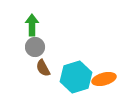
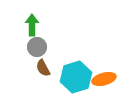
gray circle: moved 2 px right
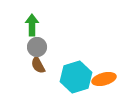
brown semicircle: moved 5 px left, 3 px up
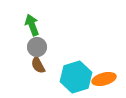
green arrow: rotated 20 degrees counterclockwise
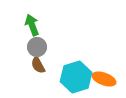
orange ellipse: rotated 35 degrees clockwise
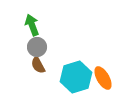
orange ellipse: moved 1 px left, 1 px up; rotated 40 degrees clockwise
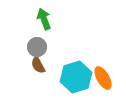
green arrow: moved 12 px right, 6 px up
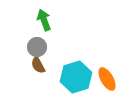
green arrow: moved 1 px down
orange ellipse: moved 4 px right, 1 px down
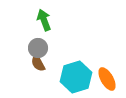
gray circle: moved 1 px right, 1 px down
brown semicircle: moved 2 px up
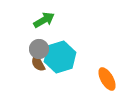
green arrow: rotated 80 degrees clockwise
gray circle: moved 1 px right, 1 px down
cyan hexagon: moved 16 px left, 20 px up
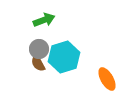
green arrow: rotated 10 degrees clockwise
cyan hexagon: moved 4 px right
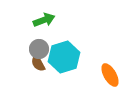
orange ellipse: moved 3 px right, 4 px up
